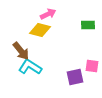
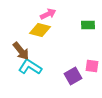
purple square: moved 2 px left, 1 px up; rotated 18 degrees counterclockwise
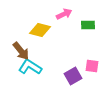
pink arrow: moved 16 px right
